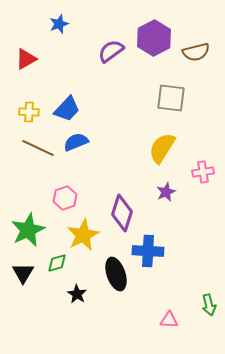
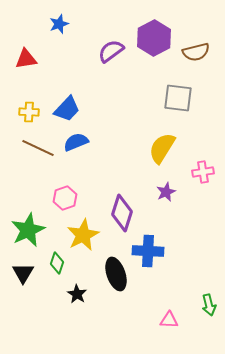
red triangle: rotated 20 degrees clockwise
gray square: moved 7 px right
green diamond: rotated 55 degrees counterclockwise
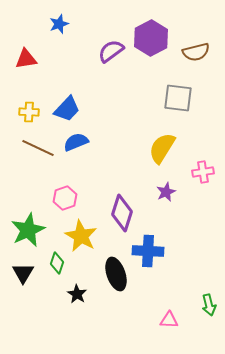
purple hexagon: moved 3 px left
yellow star: moved 2 px left, 1 px down; rotated 16 degrees counterclockwise
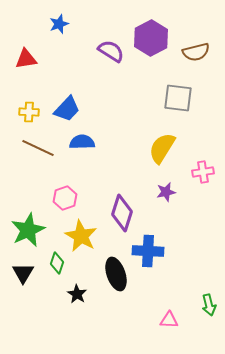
purple semicircle: rotated 68 degrees clockwise
blue semicircle: moved 6 px right; rotated 20 degrees clockwise
purple star: rotated 12 degrees clockwise
